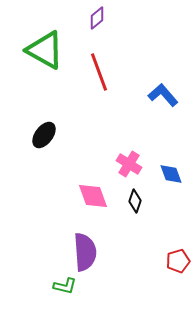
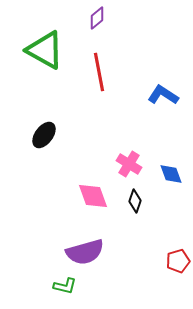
red line: rotated 9 degrees clockwise
blue L-shape: rotated 16 degrees counterclockwise
purple semicircle: rotated 78 degrees clockwise
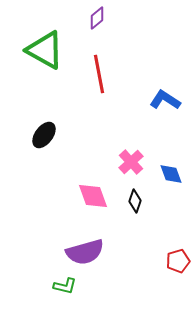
red line: moved 2 px down
blue L-shape: moved 2 px right, 5 px down
pink cross: moved 2 px right, 2 px up; rotated 15 degrees clockwise
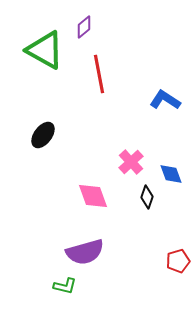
purple diamond: moved 13 px left, 9 px down
black ellipse: moved 1 px left
black diamond: moved 12 px right, 4 px up
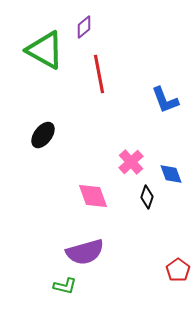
blue L-shape: rotated 144 degrees counterclockwise
red pentagon: moved 9 px down; rotated 20 degrees counterclockwise
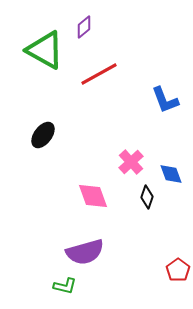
red line: rotated 72 degrees clockwise
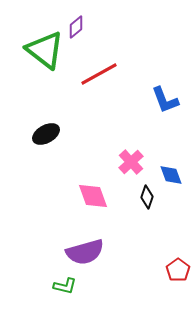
purple diamond: moved 8 px left
green triangle: rotated 9 degrees clockwise
black ellipse: moved 3 px right, 1 px up; rotated 24 degrees clockwise
blue diamond: moved 1 px down
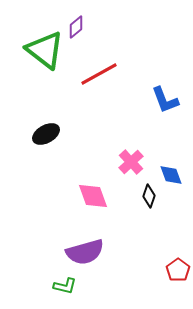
black diamond: moved 2 px right, 1 px up
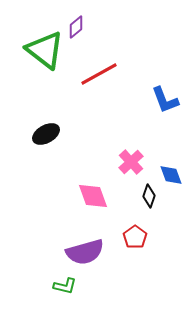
red pentagon: moved 43 px left, 33 px up
